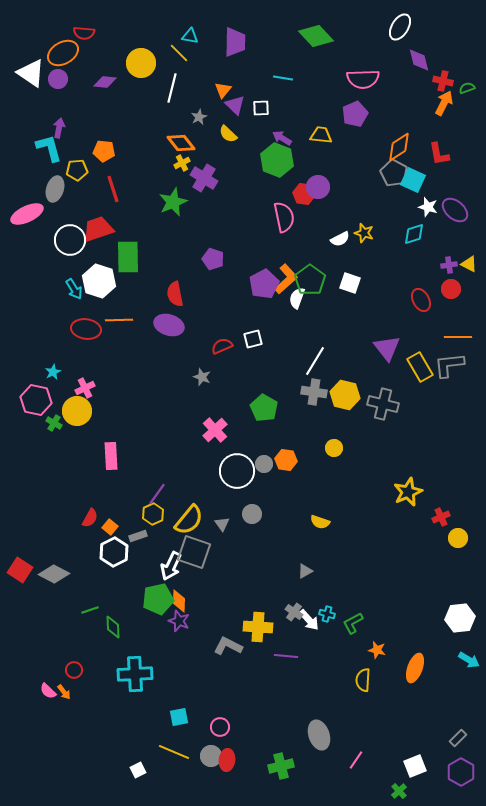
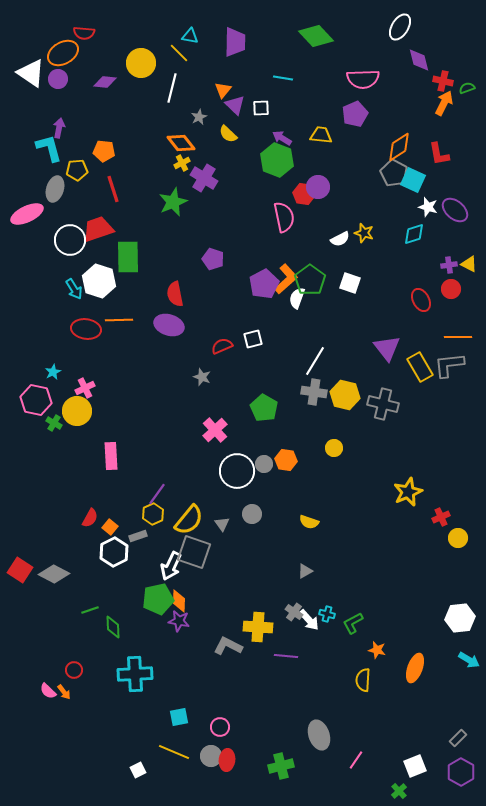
yellow semicircle at (320, 522): moved 11 px left
purple star at (179, 621): rotated 10 degrees counterclockwise
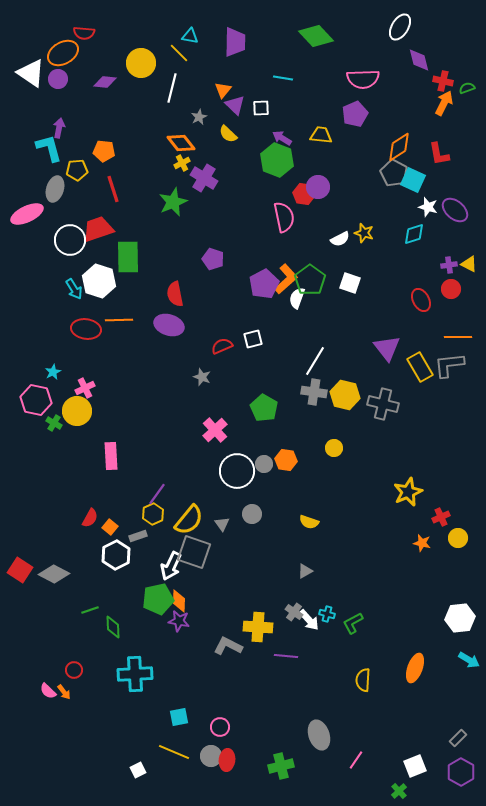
white hexagon at (114, 552): moved 2 px right, 3 px down
orange star at (377, 650): moved 45 px right, 107 px up
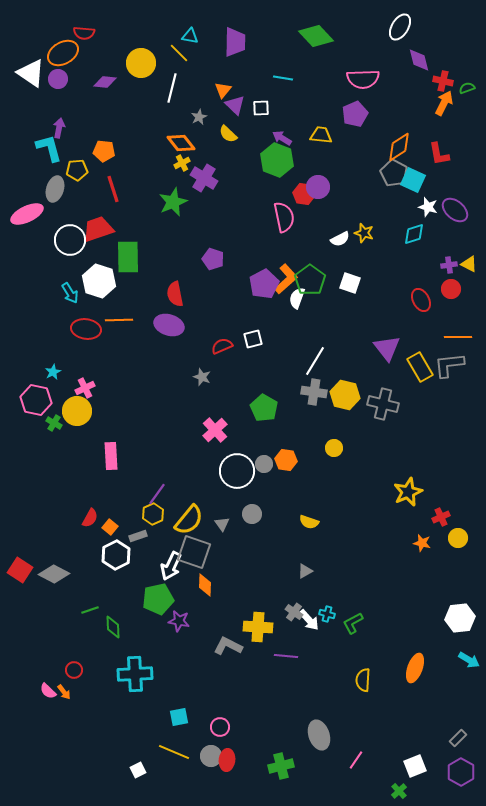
cyan arrow at (74, 289): moved 4 px left, 4 px down
orange diamond at (179, 601): moved 26 px right, 16 px up
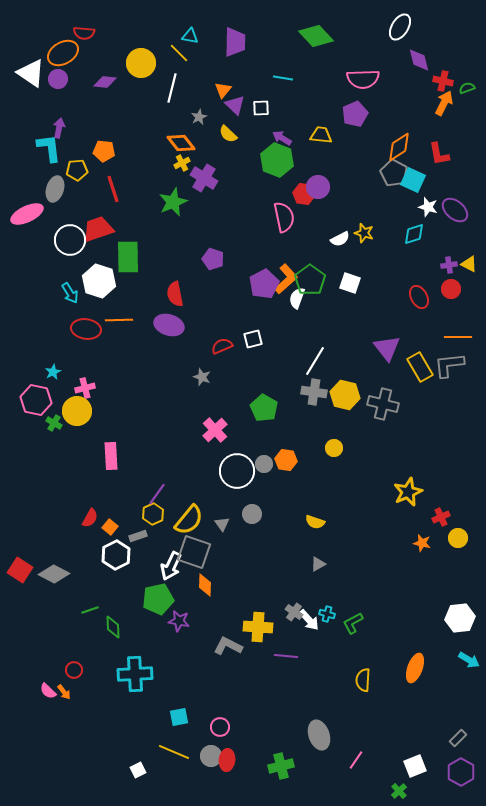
cyan L-shape at (49, 148): rotated 8 degrees clockwise
red ellipse at (421, 300): moved 2 px left, 3 px up
pink cross at (85, 388): rotated 12 degrees clockwise
yellow semicircle at (309, 522): moved 6 px right
gray triangle at (305, 571): moved 13 px right, 7 px up
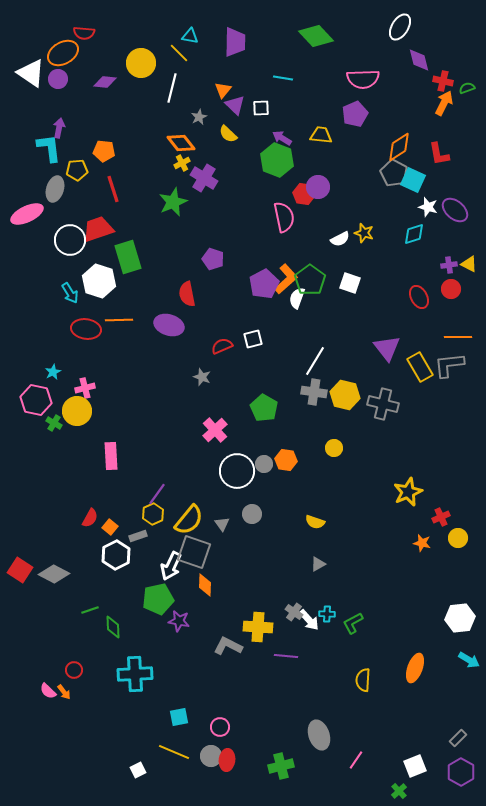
green rectangle at (128, 257): rotated 16 degrees counterclockwise
red semicircle at (175, 294): moved 12 px right
cyan cross at (327, 614): rotated 14 degrees counterclockwise
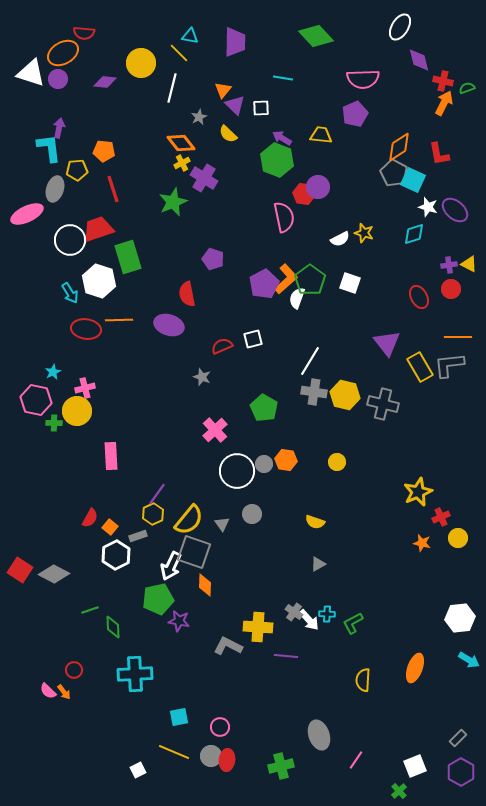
white triangle at (31, 73): rotated 16 degrees counterclockwise
purple triangle at (387, 348): moved 5 px up
white line at (315, 361): moved 5 px left
green cross at (54, 423): rotated 28 degrees counterclockwise
yellow circle at (334, 448): moved 3 px right, 14 px down
yellow star at (408, 492): moved 10 px right
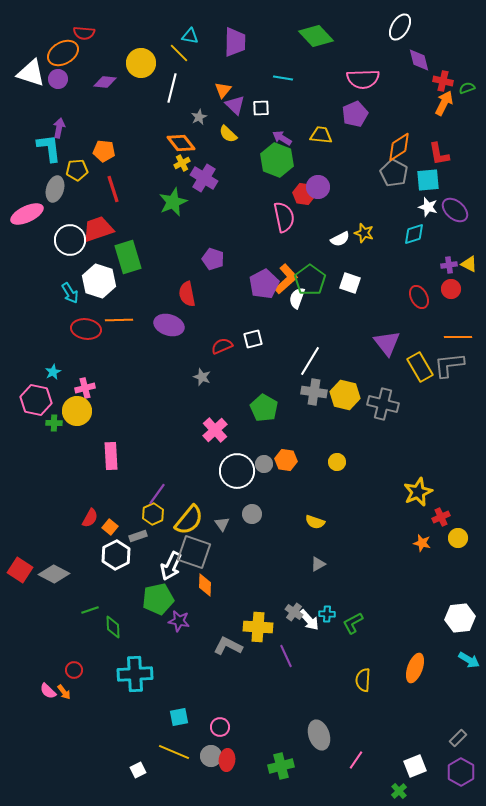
cyan square at (413, 180): moved 15 px right; rotated 30 degrees counterclockwise
purple line at (286, 656): rotated 60 degrees clockwise
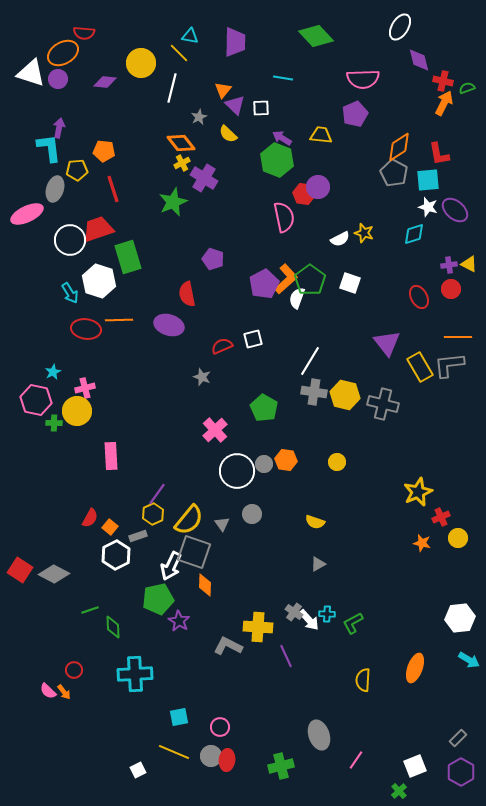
purple star at (179, 621): rotated 20 degrees clockwise
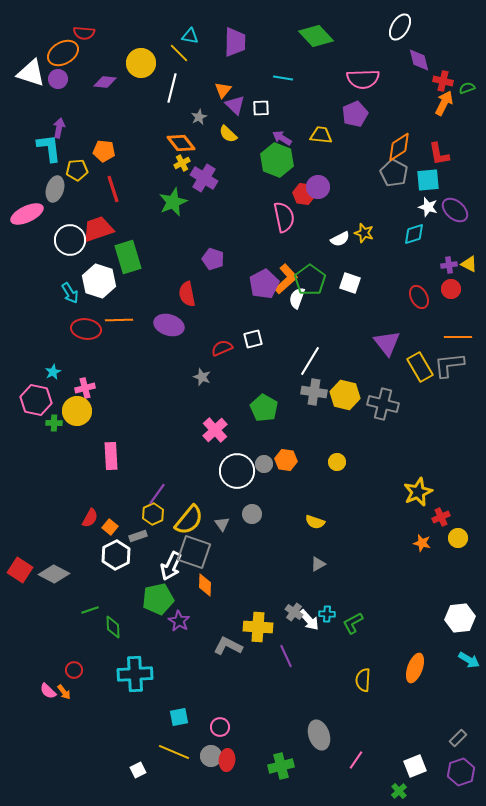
red semicircle at (222, 346): moved 2 px down
purple hexagon at (461, 772): rotated 12 degrees clockwise
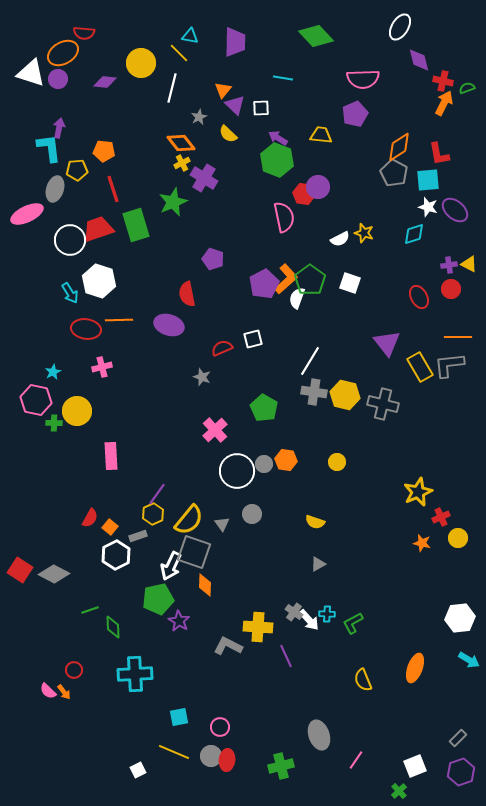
purple arrow at (282, 138): moved 4 px left
green rectangle at (128, 257): moved 8 px right, 32 px up
pink cross at (85, 388): moved 17 px right, 21 px up
yellow semicircle at (363, 680): rotated 25 degrees counterclockwise
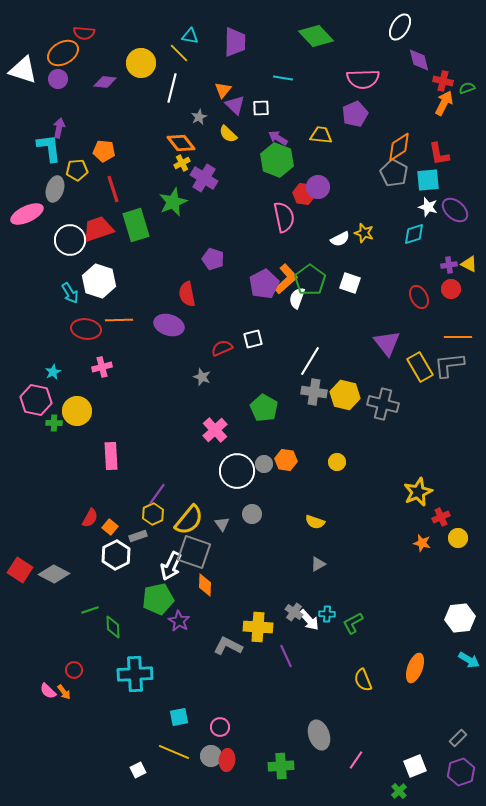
white triangle at (31, 73): moved 8 px left, 3 px up
green cross at (281, 766): rotated 10 degrees clockwise
